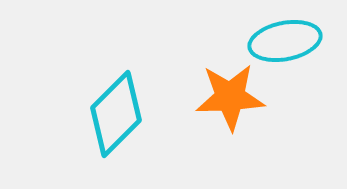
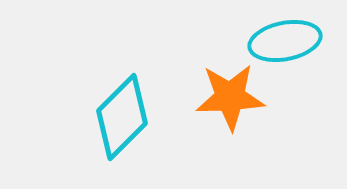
cyan diamond: moved 6 px right, 3 px down
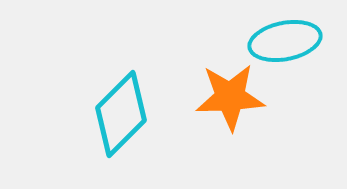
cyan diamond: moved 1 px left, 3 px up
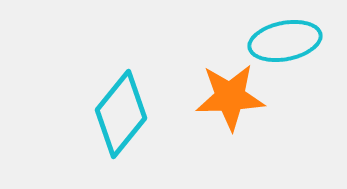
cyan diamond: rotated 6 degrees counterclockwise
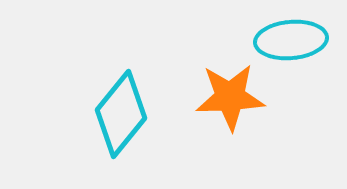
cyan ellipse: moved 6 px right, 1 px up; rotated 6 degrees clockwise
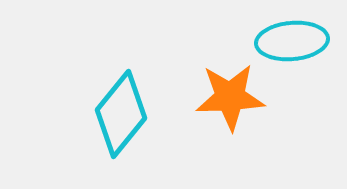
cyan ellipse: moved 1 px right, 1 px down
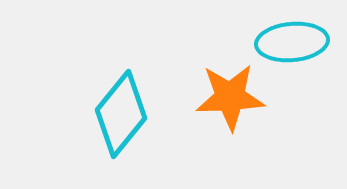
cyan ellipse: moved 1 px down
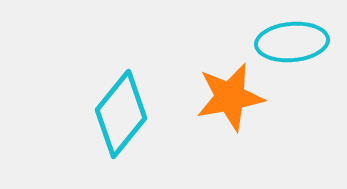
orange star: rotated 8 degrees counterclockwise
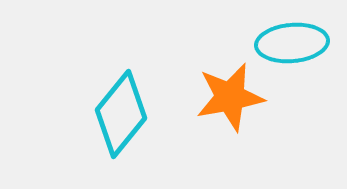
cyan ellipse: moved 1 px down
